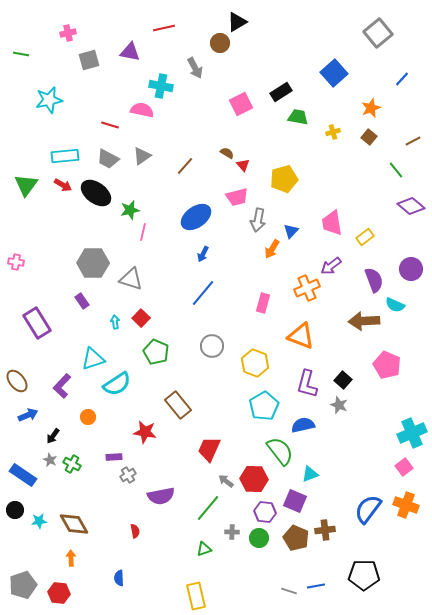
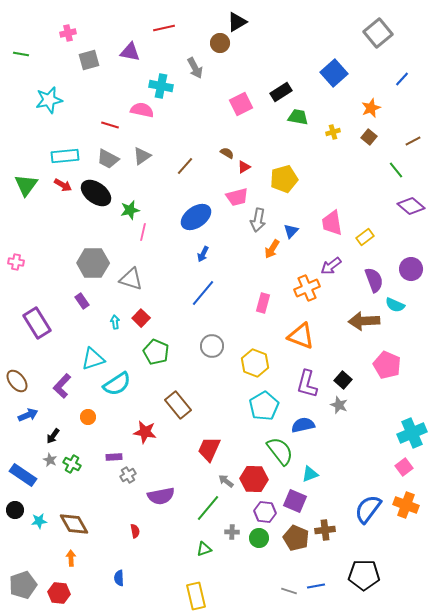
red triangle at (243, 165): moved 1 px right, 2 px down; rotated 40 degrees clockwise
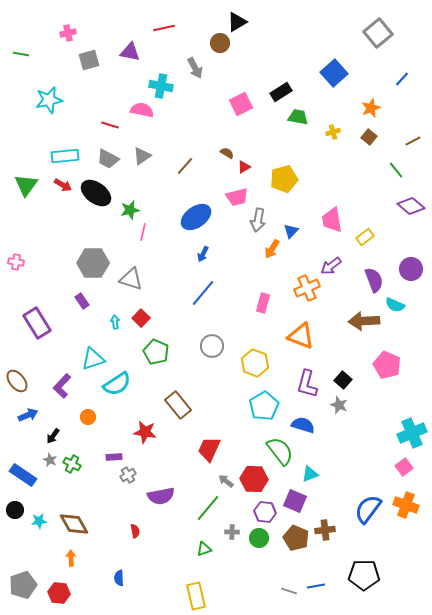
pink trapezoid at (332, 223): moved 3 px up
blue semicircle at (303, 425): rotated 30 degrees clockwise
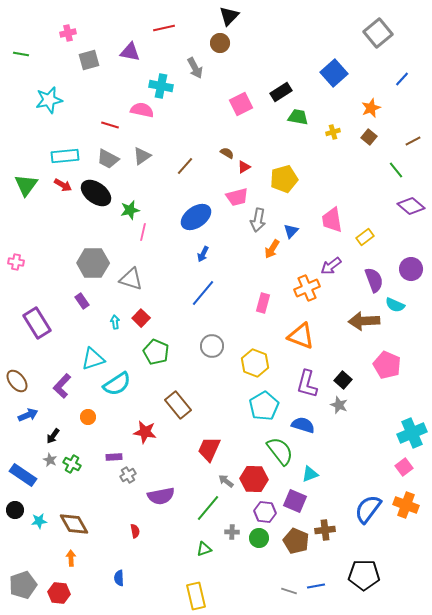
black triangle at (237, 22): moved 8 px left, 6 px up; rotated 15 degrees counterclockwise
brown pentagon at (296, 538): moved 3 px down
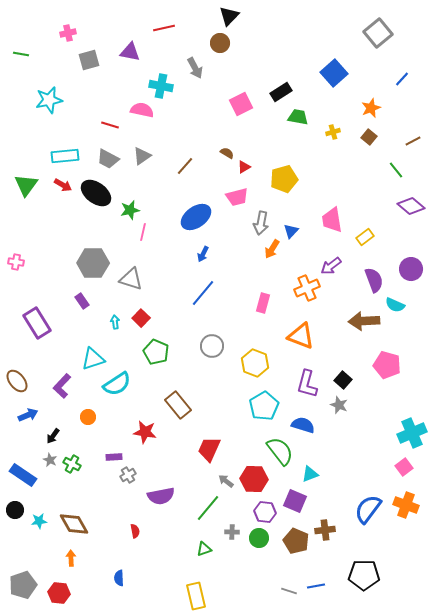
gray arrow at (258, 220): moved 3 px right, 3 px down
pink pentagon at (387, 365): rotated 8 degrees counterclockwise
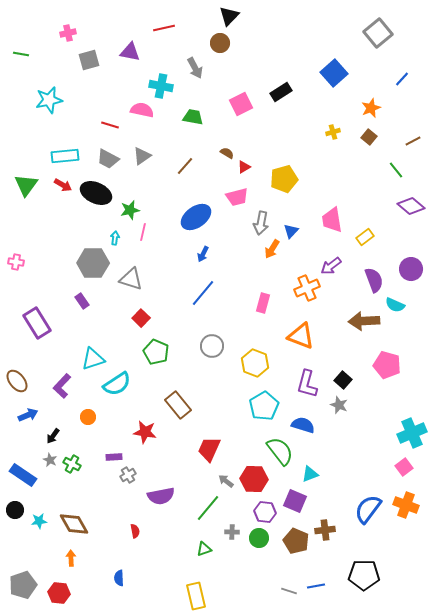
green trapezoid at (298, 117): moved 105 px left
black ellipse at (96, 193): rotated 12 degrees counterclockwise
cyan arrow at (115, 322): moved 84 px up; rotated 16 degrees clockwise
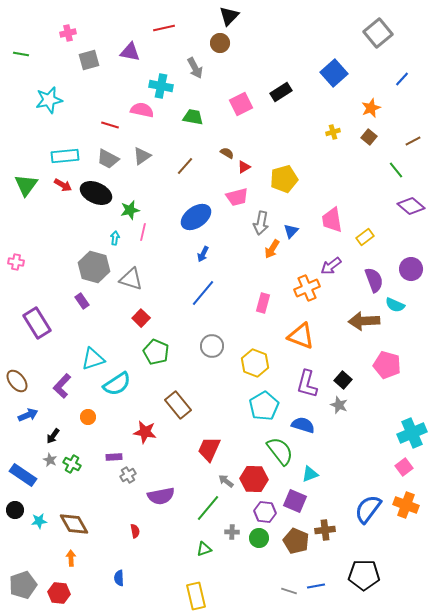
gray hexagon at (93, 263): moved 1 px right, 4 px down; rotated 16 degrees clockwise
